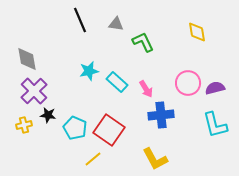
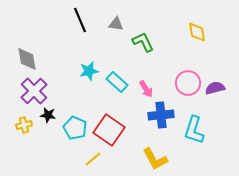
cyan L-shape: moved 21 px left, 5 px down; rotated 32 degrees clockwise
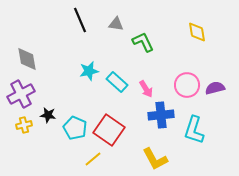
pink circle: moved 1 px left, 2 px down
purple cross: moved 13 px left, 3 px down; rotated 16 degrees clockwise
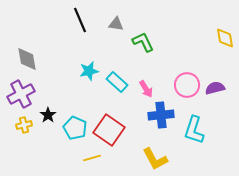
yellow diamond: moved 28 px right, 6 px down
black star: rotated 28 degrees clockwise
yellow line: moved 1 px left, 1 px up; rotated 24 degrees clockwise
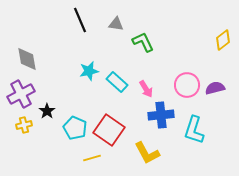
yellow diamond: moved 2 px left, 2 px down; rotated 60 degrees clockwise
black star: moved 1 px left, 4 px up
yellow L-shape: moved 8 px left, 6 px up
